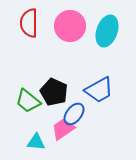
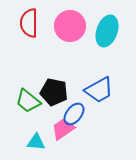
black pentagon: rotated 12 degrees counterclockwise
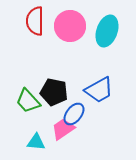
red semicircle: moved 6 px right, 2 px up
green trapezoid: rotated 8 degrees clockwise
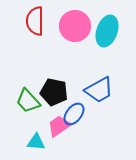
pink circle: moved 5 px right
pink trapezoid: moved 4 px left, 3 px up
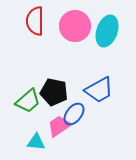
green trapezoid: rotated 88 degrees counterclockwise
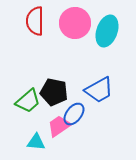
pink circle: moved 3 px up
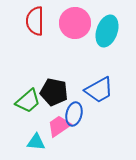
blue ellipse: rotated 25 degrees counterclockwise
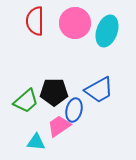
black pentagon: rotated 12 degrees counterclockwise
green trapezoid: moved 2 px left
blue ellipse: moved 4 px up
